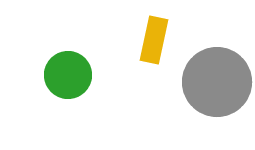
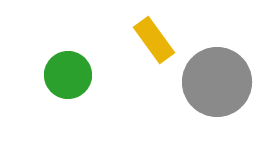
yellow rectangle: rotated 48 degrees counterclockwise
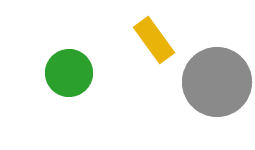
green circle: moved 1 px right, 2 px up
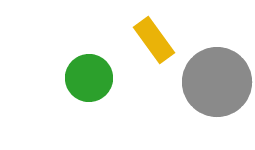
green circle: moved 20 px right, 5 px down
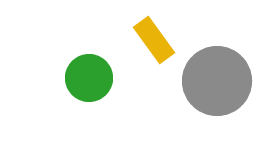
gray circle: moved 1 px up
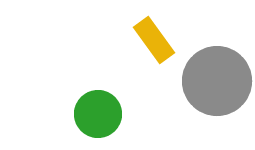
green circle: moved 9 px right, 36 px down
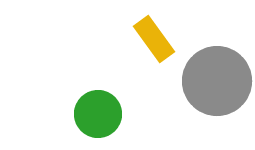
yellow rectangle: moved 1 px up
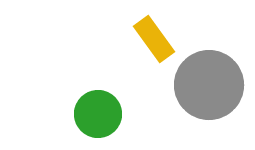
gray circle: moved 8 px left, 4 px down
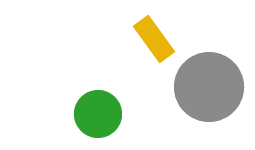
gray circle: moved 2 px down
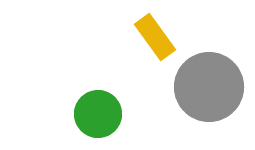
yellow rectangle: moved 1 px right, 2 px up
